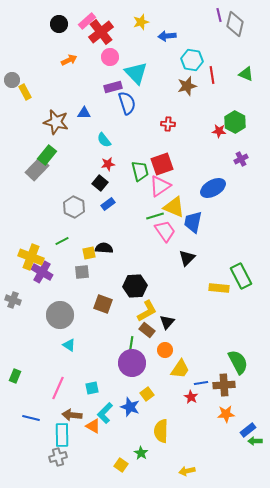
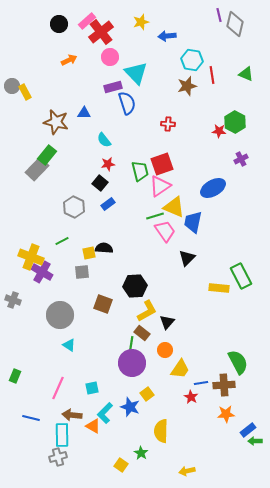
gray circle at (12, 80): moved 6 px down
brown rectangle at (147, 330): moved 5 px left, 3 px down
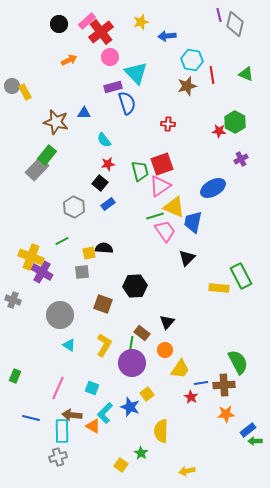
yellow L-shape at (147, 311): moved 43 px left, 34 px down; rotated 30 degrees counterclockwise
cyan square at (92, 388): rotated 32 degrees clockwise
cyan rectangle at (62, 435): moved 4 px up
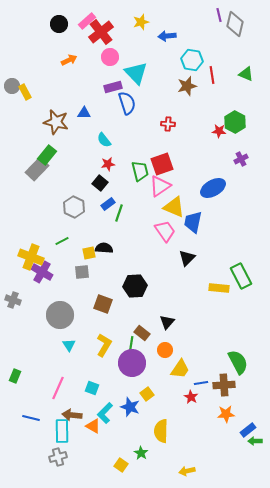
green line at (155, 216): moved 36 px left, 3 px up; rotated 54 degrees counterclockwise
cyan triangle at (69, 345): rotated 24 degrees clockwise
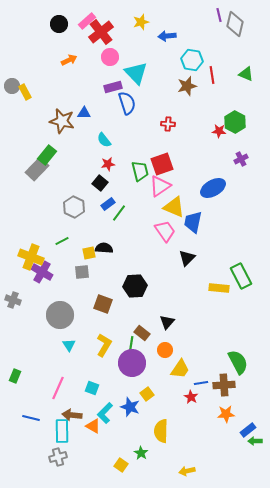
brown star at (56, 122): moved 6 px right, 1 px up
green line at (119, 213): rotated 18 degrees clockwise
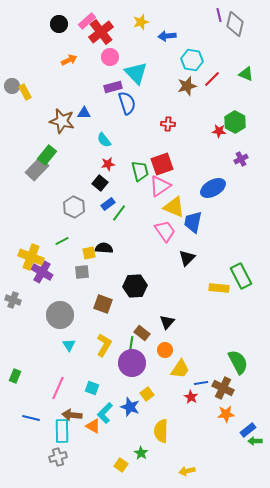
red line at (212, 75): moved 4 px down; rotated 54 degrees clockwise
brown cross at (224, 385): moved 1 px left, 3 px down; rotated 30 degrees clockwise
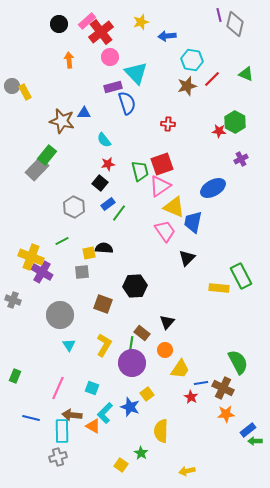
orange arrow at (69, 60): rotated 70 degrees counterclockwise
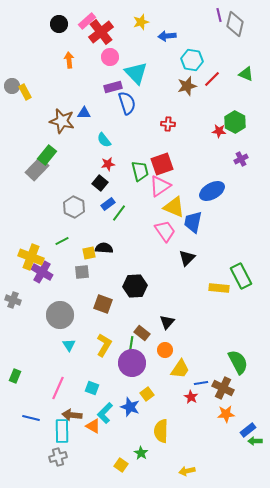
blue ellipse at (213, 188): moved 1 px left, 3 px down
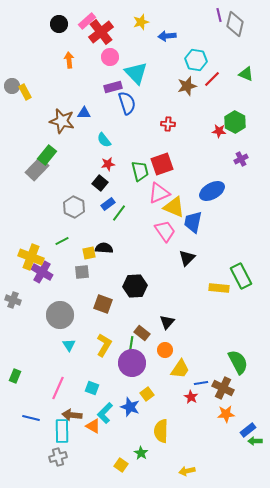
cyan hexagon at (192, 60): moved 4 px right
pink triangle at (160, 186): moved 1 px left, 7 px down; rotated 10 degrees clockwise
